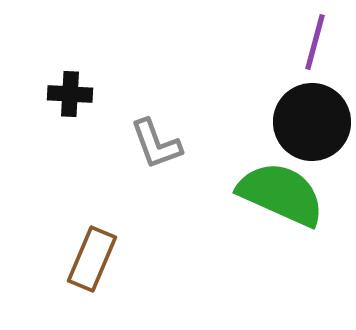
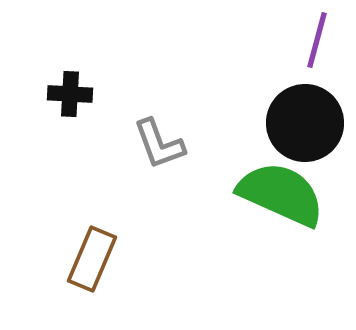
purple line: moved 2 px right, 2 px up
black circle: moved 7 px left, 1 px down
gray L-shape: moved 3 px right
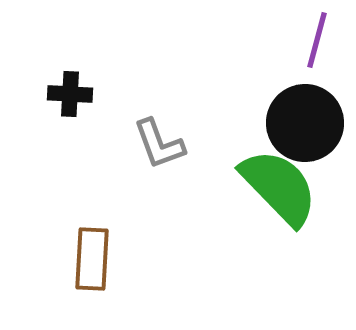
green semicircle: moved 2 px left, 7 px up; rotated 22 degrees clockwise
brown rectangle: rotated 20 degrees counterclockwise
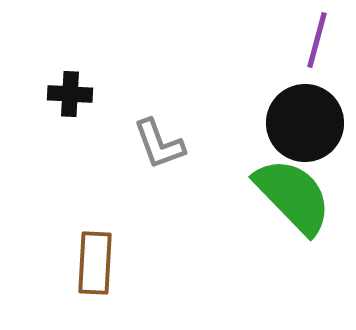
green semicircle: moved 14 px right, 9 px down
brown rectangle: moved 3 px right, 4 px down
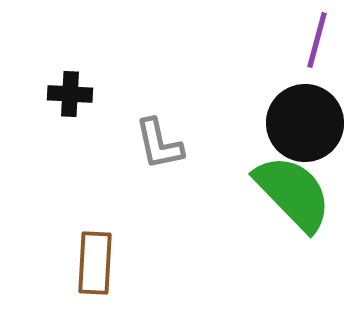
gray L-shape: rotated 8 degrees clockwise
green semicircle: moved 3 px up
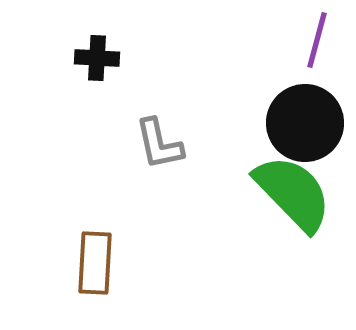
black cross: moved 27 px right, 36 px up
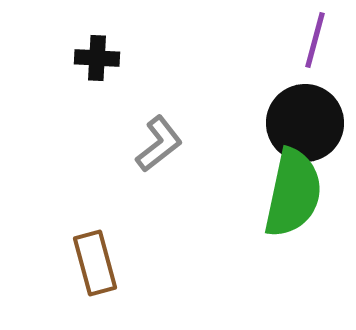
purple line: moved 2 px left
gray L-shape: rotated 116 degrees counterclockwise
green semicircle: rotated 56 degrees clockwise
brown rectangle: rotated 18 degrees counterclockwise
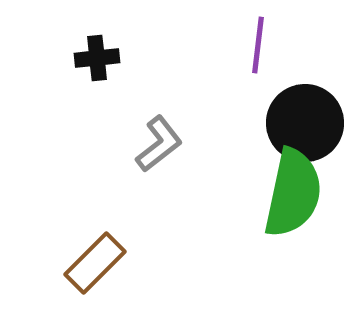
purple line: moved 57 px left, 5 px down; rotated 8 degrees counterclockwise
black cross: rotated 9 degrees counterclockwise
brown rectangle: rotated 60 degrees clockwise
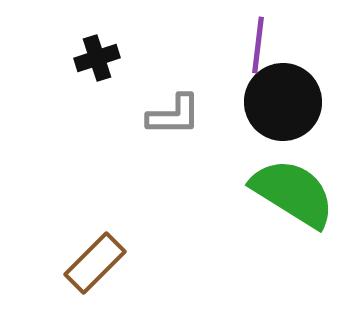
black cross: rotated 12 degrees counterclockwise
black circle: moved 22 px left, 21 px up
gray L-shape: moved 15 px right, 29 px up; rotated 38 degrees clockwise
green semicircle: rotated 70 degrees counterclockwise
